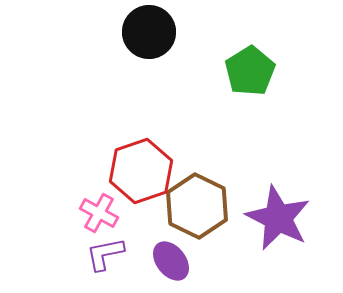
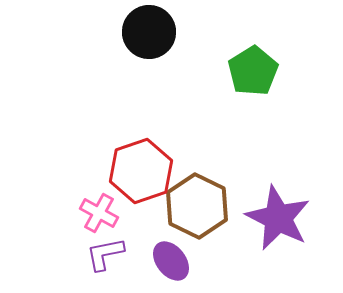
green pentagon: moved 3 px right
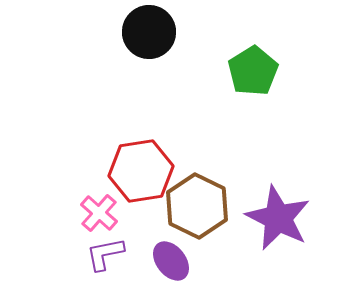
red hexagon: rotated 10 degrees clockwise
pink cross: rotated 12 degrees clockwise
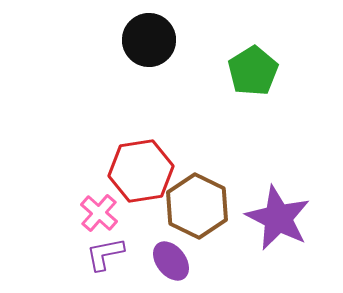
black circle: moved 8 px down
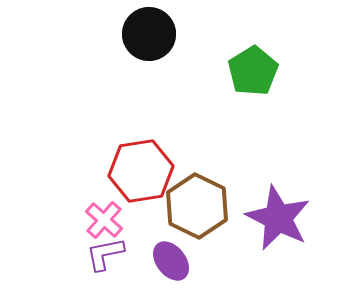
black circle: moved 6 px up
pink cross: moved 5 px right, 7 px down
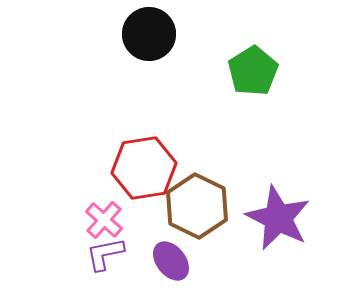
red hexagon: moved 3 px right, 3 px up
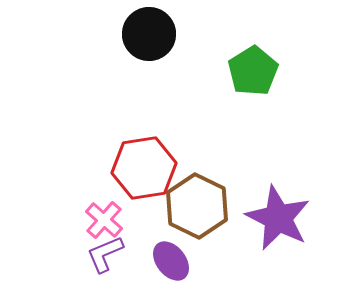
purple L-shape: rotated 12 degrees counterclockwise
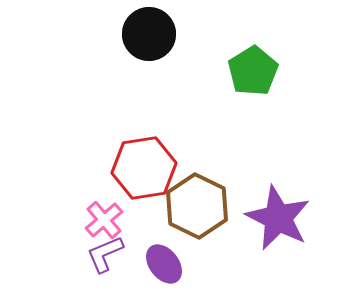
pink cross: rotated 9 degrees clockwise
purple ellipse: moved 7 px left, 3 px down
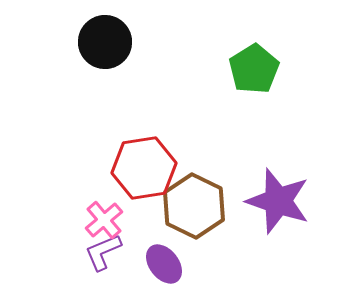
black circle: moved 44 px left, 8 px down
green pentagon: moved 1 px right, 2 px up
brown hexagon: moved 3 px left
purple star: moved 17 px up; rotated 8 degrees counterclockwise
purple L-shape: moved 2 px left, 2 px up
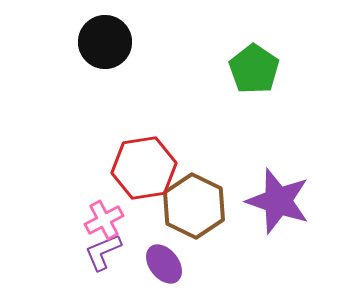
green pentagon: rotated 6 degrees counterclockwise
pink cross: rotated 12 degrees clockwise
